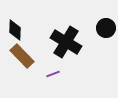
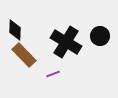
black circle: moved 6 px left, 8 px down
brown rectangle: moved 2 px right, 1 px up
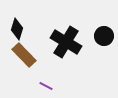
black diamond: moved 2 px right, 1 px up; rotated 15 degrees clockwise
black circle: moved 4 px right
purple line: moved 7 px left, 12 px down; rotated 48 degrees clockwise
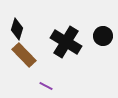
black circle: moved 1 px left
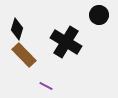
black circle: moved 4 px left, 21 px up
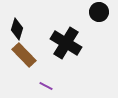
black circle: moved 3 px up
black cross: moved 1 px down
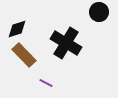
black diamond: rotated 55 degrees clockwise
purple line: moved 3 px up
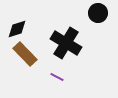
black circle: moved 1 px left, 1 px down
brown rectangle: moved 1 px right, 1 px up
purple line: moved 11 px right, 6 px up
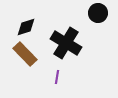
black diamond: moved 9 px right, 2 px up
purple line: rotated 72 degrees clockwise
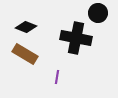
black diamond: rotated 40 degrees clockwise
black cross: moved 10 px right, 5 px up; rotated 20 degrees counterclockwise
brown rectangle: rotated 15 degrees counterclockwise
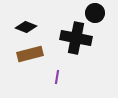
black circle: moved 3 px left
brown rectangle: moved 5 px right; rotated 45 degrees counterclockwise
